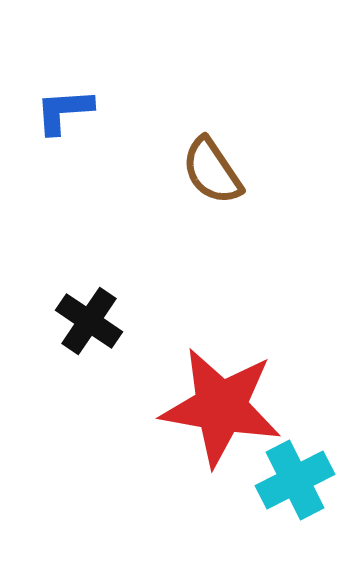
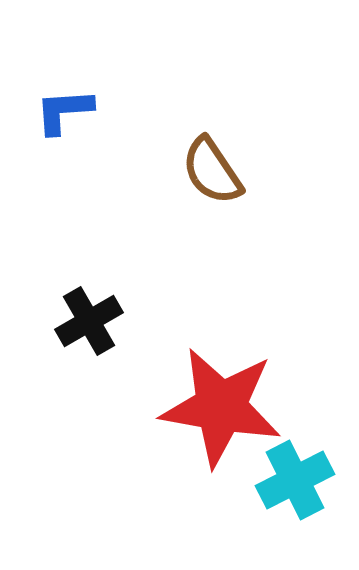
black cross: rotated 26 degrees clockwise
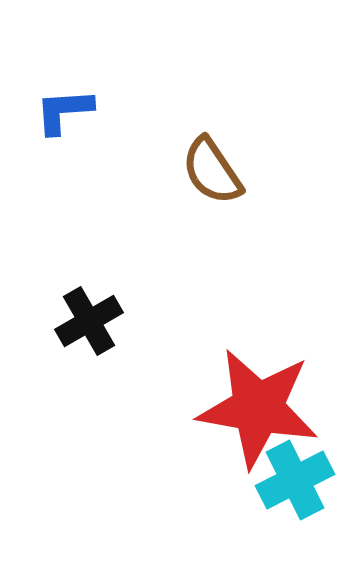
red star: moved 37 px right, 1 px down
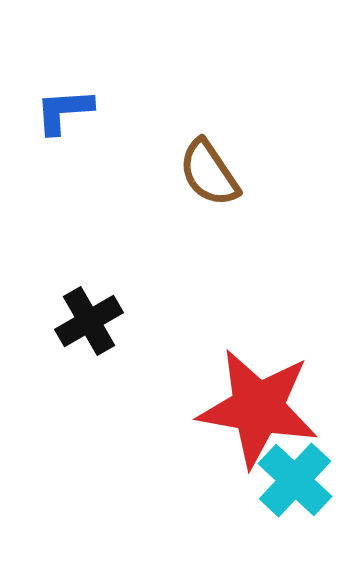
brown semicircle: moved 3 px left, 2 px down
cyan cross: rotated 20 degrees counterclockwise
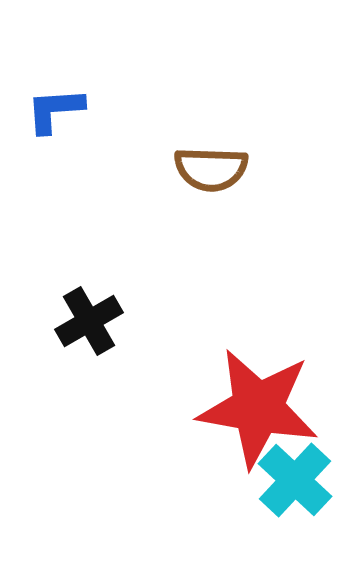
blue L-shape: moved 9 px left, 1 px up
brown semicircle: moved 2 px right, 4 px up; rotated 54 degrees counterclockwise
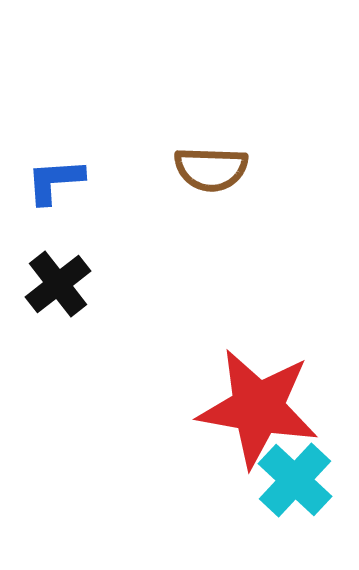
blue L-shape: moved 71 px down
black cross: moved 31 px left, 37 px up; rotated 8 degrees counterclockwise
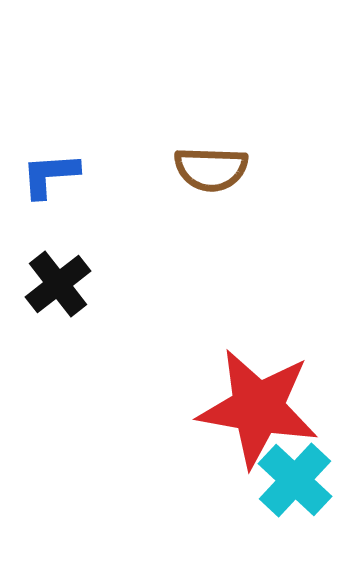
blue L-shape: moved 5 px left, 6 px up
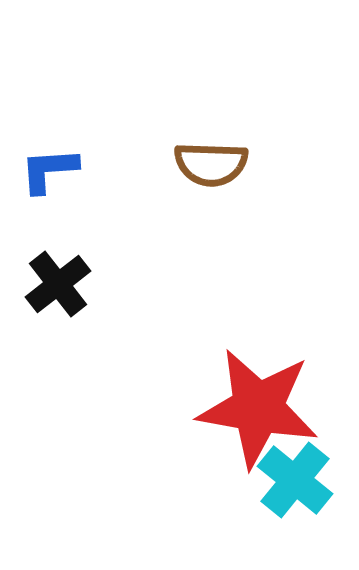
brown semicircle: moved 5 px up
blue L-shape: moved 1 px left, 5 px up
cyan cross: rotated 4 degrees counterclockwise
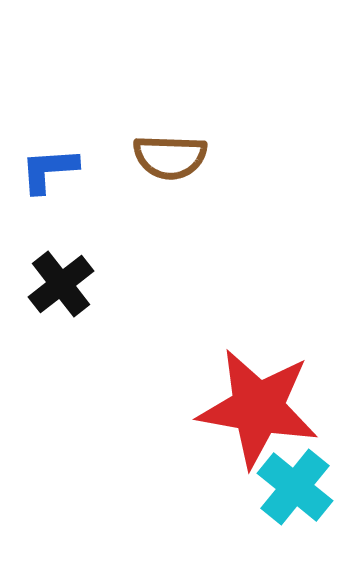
brown semicircle: moved 41 px left, 7 px up
black cross: moved 3 px right
cyan cross: moved 7 px down
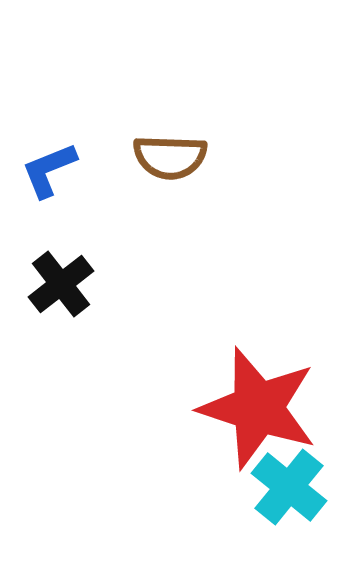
blue L-shape: rotated 18 degrees counterclockwise
red star: rotated 8 degrees clockwise
cyan cross: moved 6 px left
